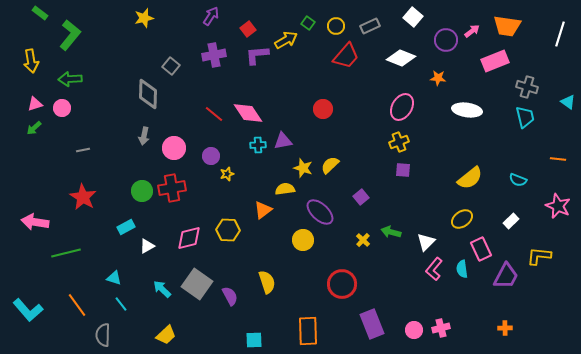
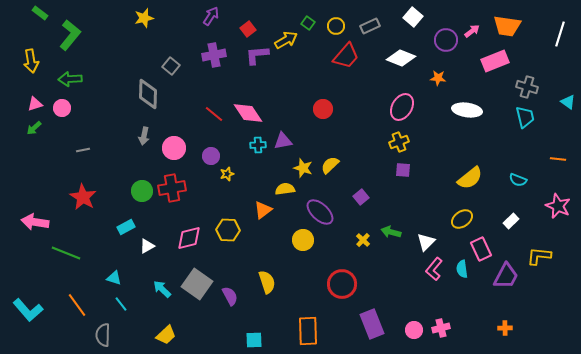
green line at (66, 253): rotated 36 degrees clockwise
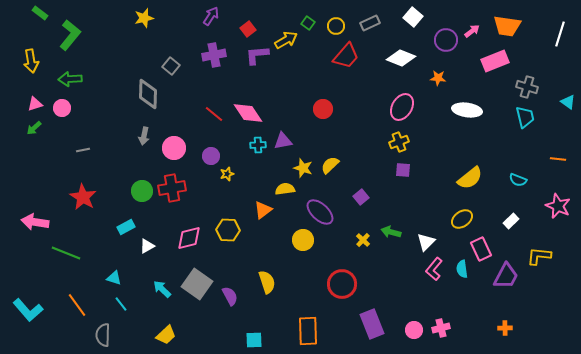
gray rectangle at (370, 26): moved 3 px up
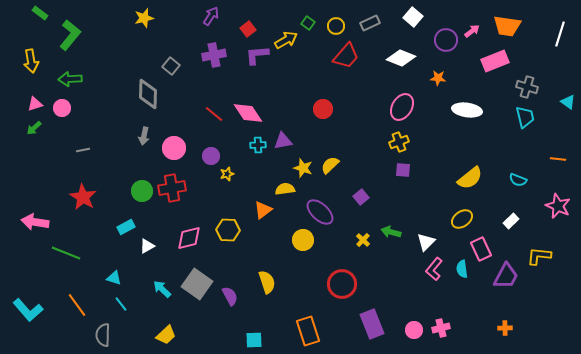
orange rectangle at (308, 331): rotated 16 degrees counterclockwise
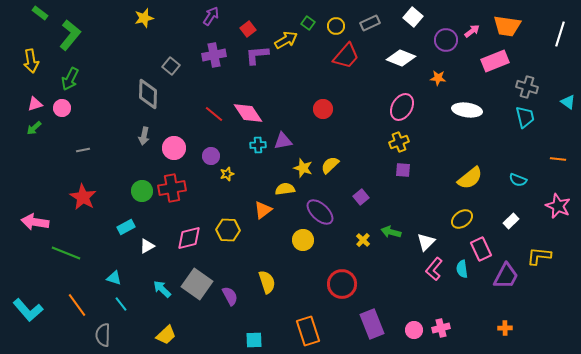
green arrow at (70, 79): rotated 60 degrees counterclockwise
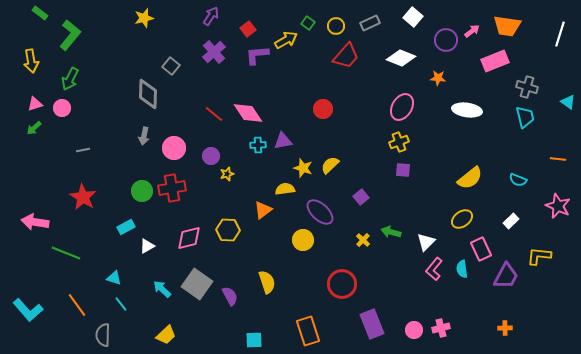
purple cross at (214, 55): moved 3 px up; rotated 30 degrees counterclockwise
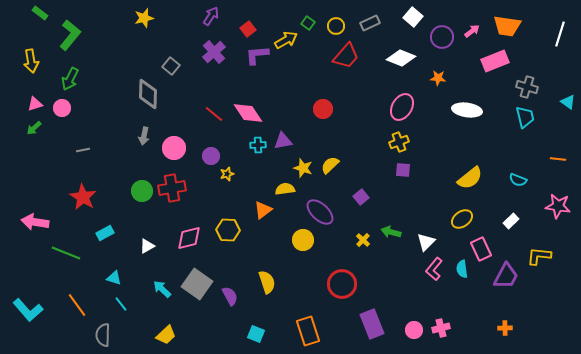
purple circle at (446, 40): moved 4 px left, 3 px up
pink star at (558, 206): rotated 15 degrees counterclockwise
cyan rectangle at (126, 227): moved 21 px left, 6 px down
cyan square at (254, 340): moved 2 px right, 6 px up; rotated 24 degrees clockwise
